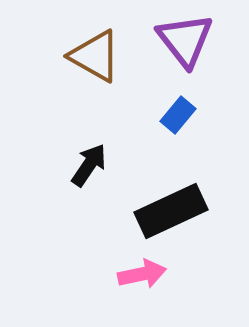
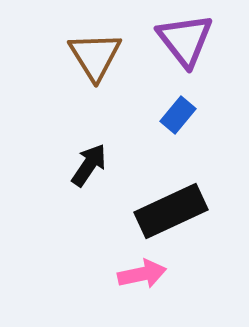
brown triangle: rotated 28 degrees clockwise
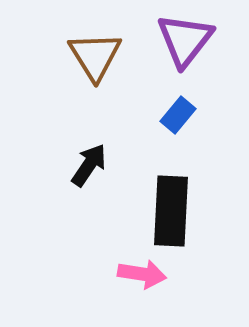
purple triangle: rotated 16 degrees clockwise
black rectangle: rotated 62 degrees counterclockwise
pink arrow: rotated 21 degrees clockwise
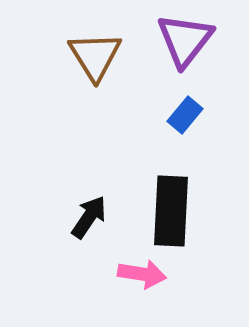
blue rectangle: moved 7 px right
black arrow: moved 52 px down
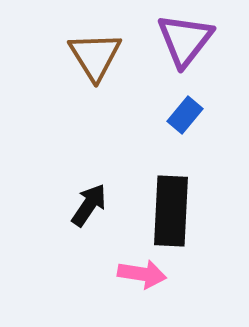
black arrow: moved 12 px up
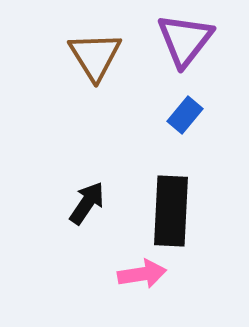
black arrow: moved 2 px left, 2 px up
pink arrow: rotated 18 degrees counterclockwise
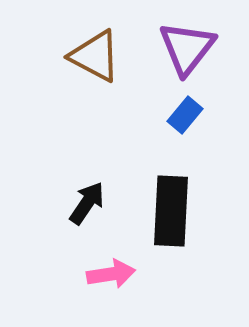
purple triangle: moved 2 px right, 8 px down
brown triangle: rotated 30 degrees counterclockwise
pink arrow: moved 31 px left
